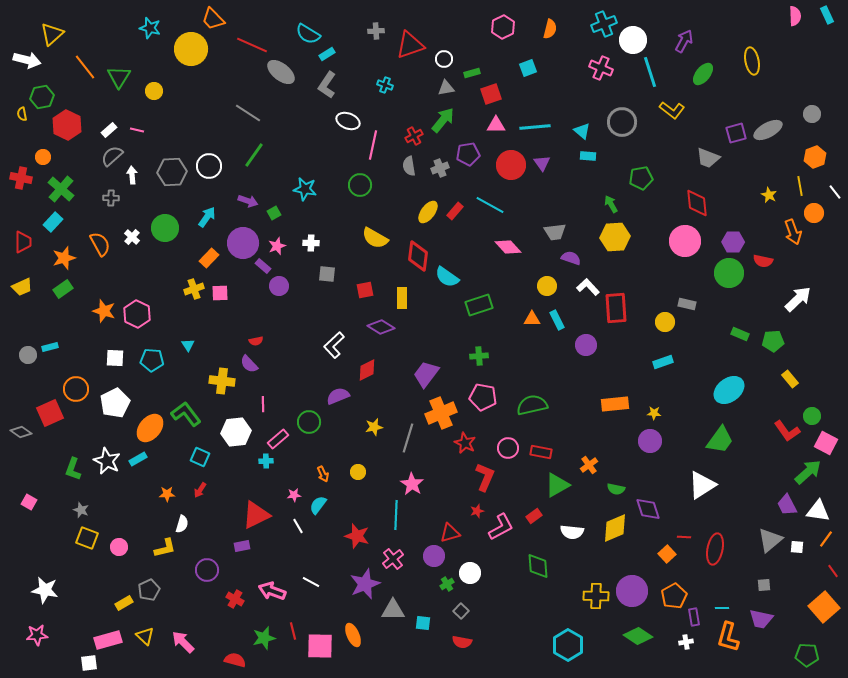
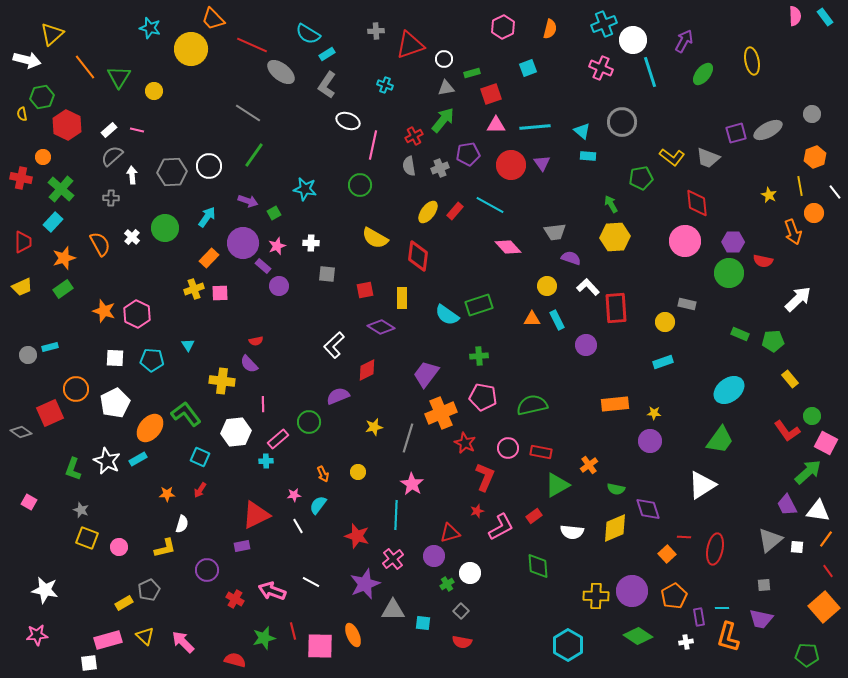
cyan rectangle at (827, 15): moved 2 px left, 2 px down; rotated 12 degrees counterclockwise
yellow L-shape at (672, 110): moved 47 px down
cyan semicircle at (447, 277): moved 38 px down
red line at (833, 571): moved 5 px left
purple rectangle at (694, 617): moved 5 px right
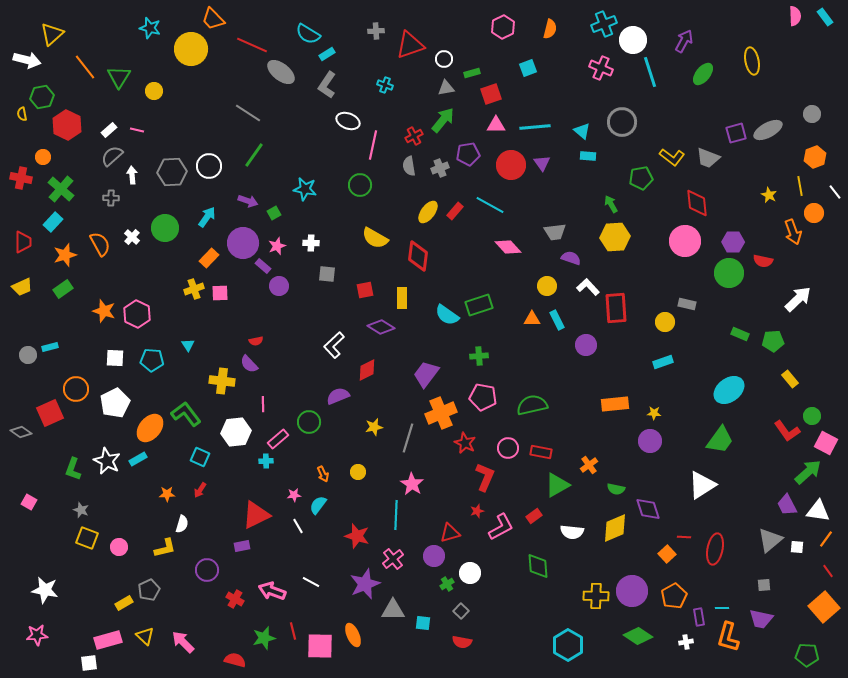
orange star at (64, 258): moved 1 px right, 3 px up
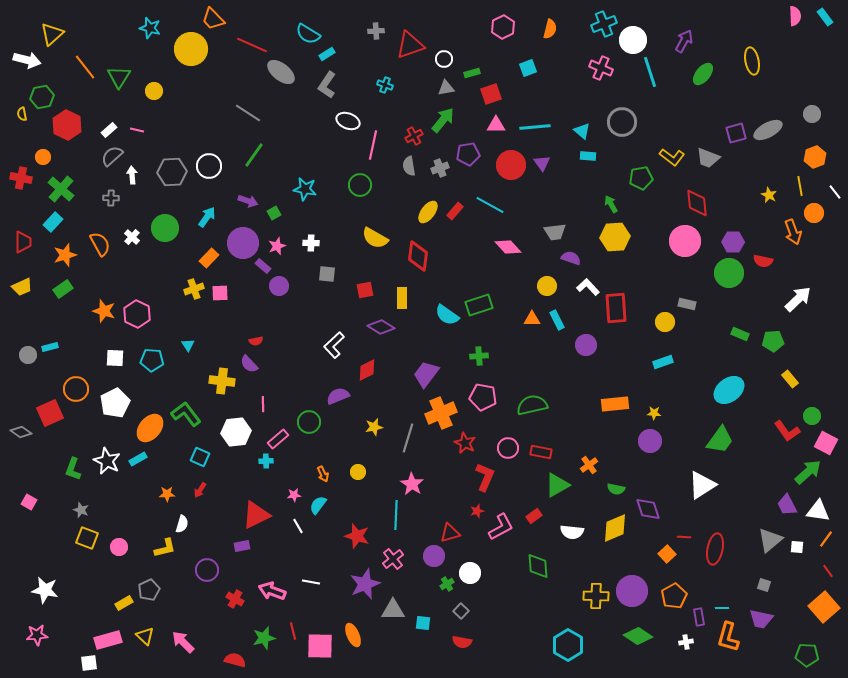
white line at (311, 582): rotated 18 degrees counterclockwise
gray square at (764, 585): rotated 24 degrees clockwise
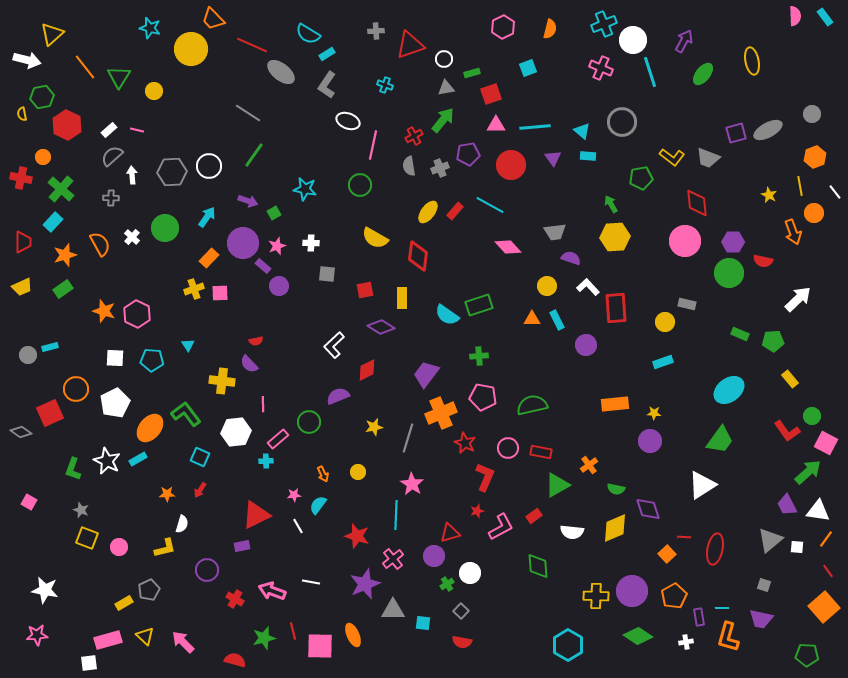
purple triangle at (542, 163): moved 11 px right, 5 px up
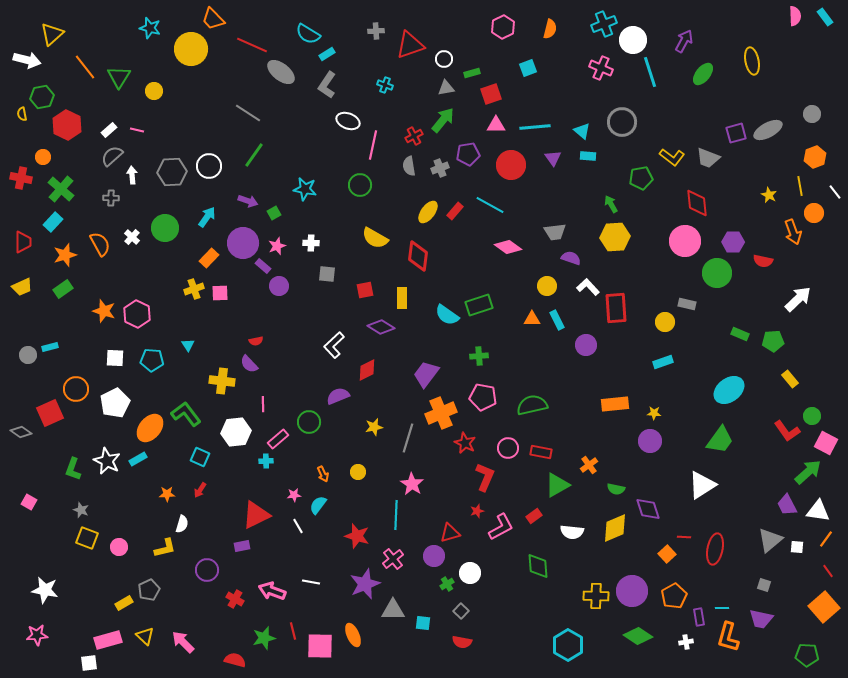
pink diamond at (508, 247): rotated 12 degrees counterclockwise
green circle at (729, 273): moved 12 px left
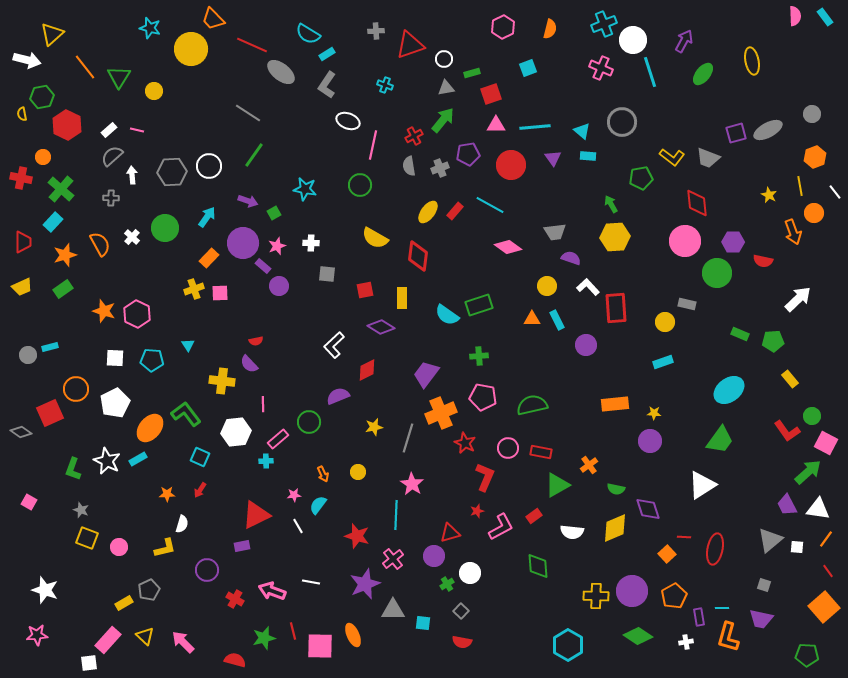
white triangle at (818, 511): moved 2 px up
white star at (45, 590): rotated 8 degrees clockwise
pink rectangle at (108, 640): rotated 32 degrees counterclockwise
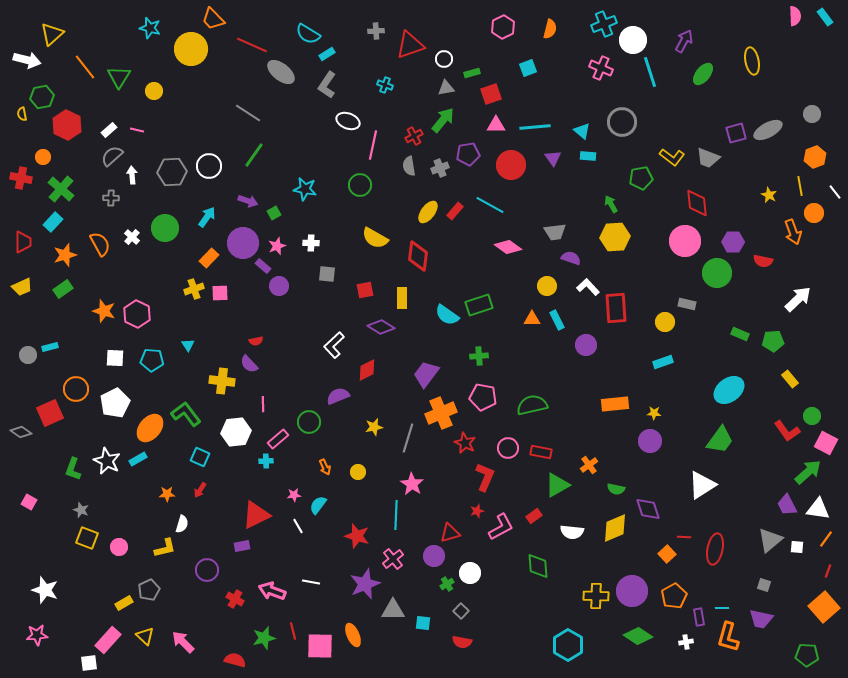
orange arrow at (323, 474): moved 2 px right, 7 px up
red line at (828, 571): rotated 56 degrees clockwise
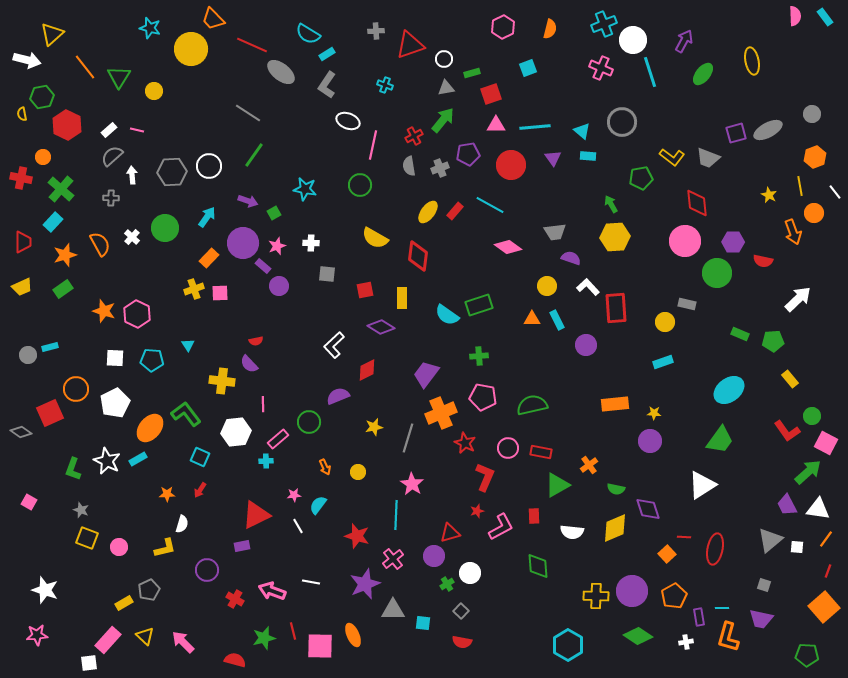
red rectangle at (534, 516): rotated 56 degrees counterclockwise
